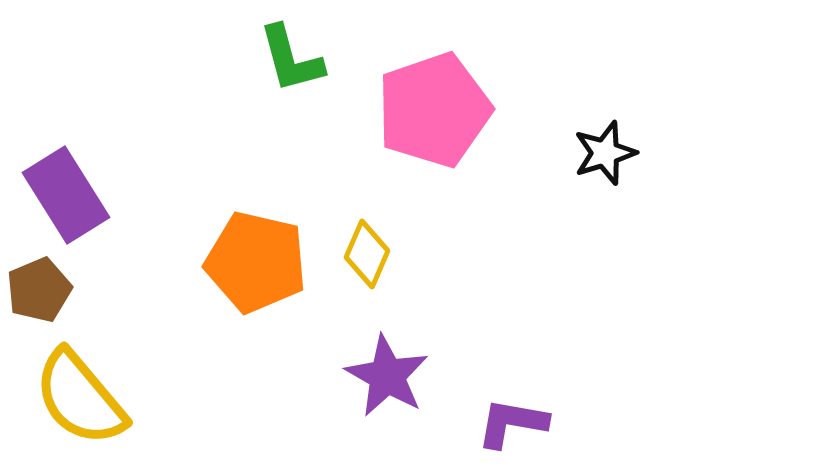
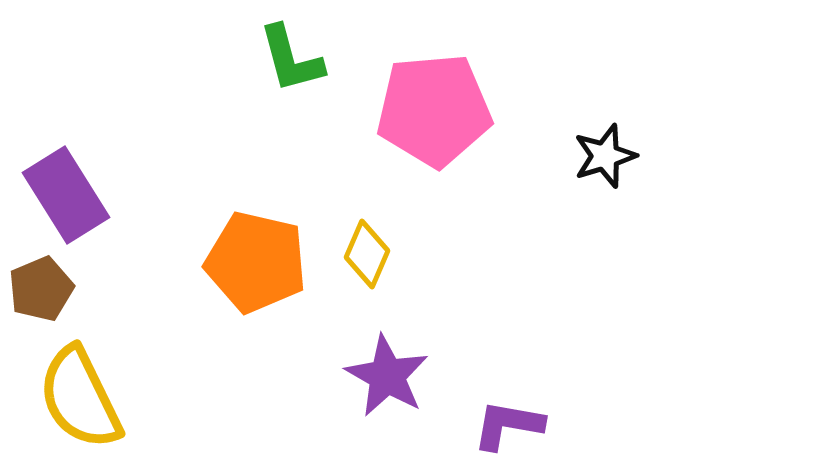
pink pentagon: rotated 14 degrees clockwise
black star: moved 3 px down
brown pentagon: moved 2 px right, 1 px up
yellow semicircle: rotated 14 degrees clockwise
purple L-shape: moved 4 px left, 2 px down
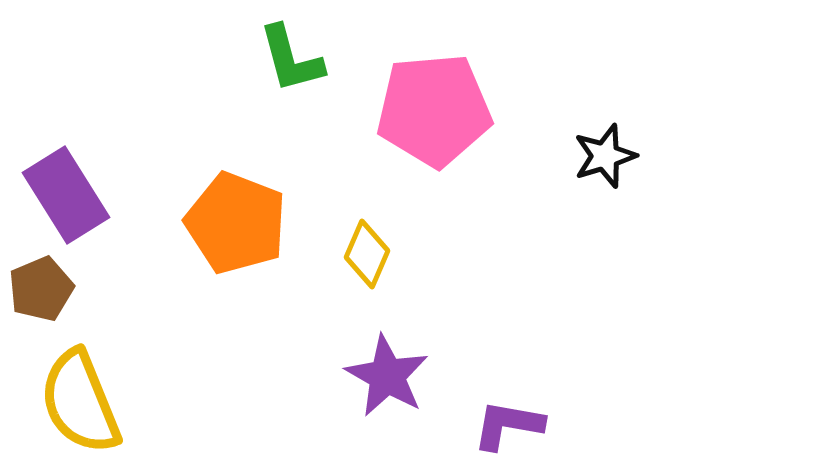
orange pentagon: moved 20 px left, 39 px up; rotated 8 degrees clockwise
yellow semicircle: moved 4 px down; rotated 4 degrees clockwise
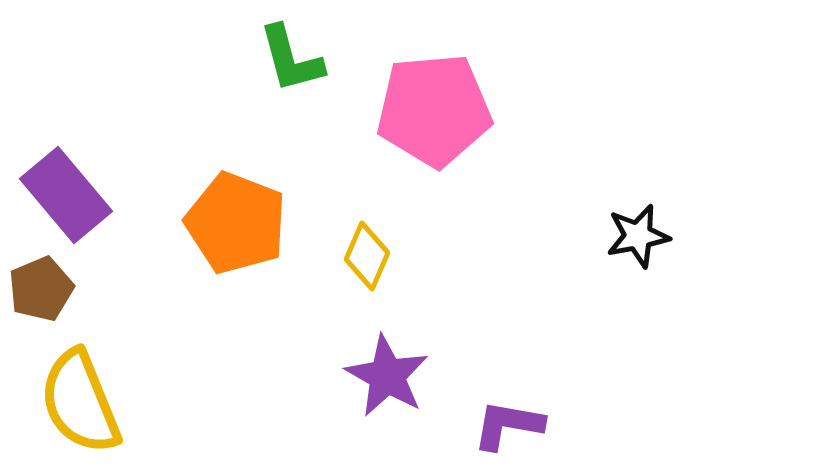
black star: moved 33 px right, 80 px down; rotated 6 degrees clockwise
purple rectangle: rotated 8 degrees counterclockwise
yellow diamond: moved 2 px down
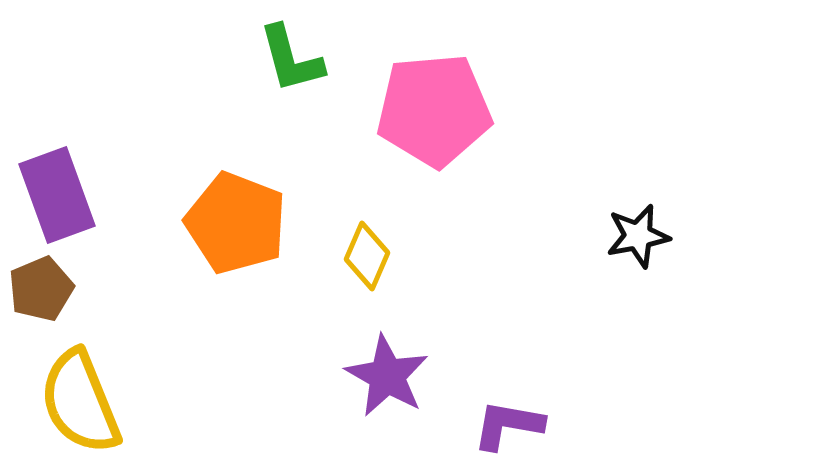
purple rectangle: moved 9 px left; rotated 20 degrees clockwise
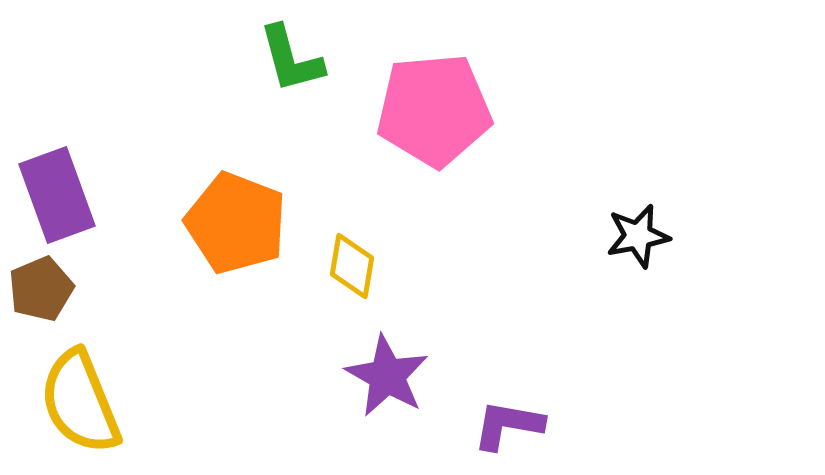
yellow diamond: moved 15 px left, 10 px down; rotated 14 degrees counterclockwise
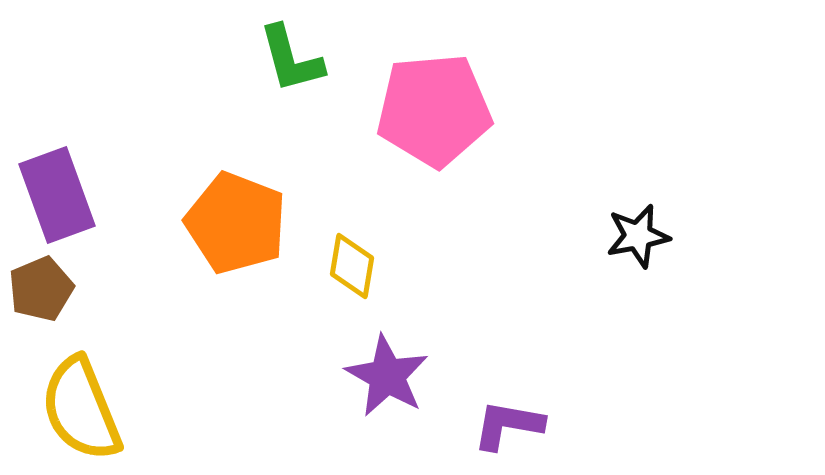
yellow semicircle: moved 1 px right, 7 px down
